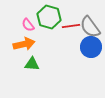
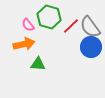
red line: rotated 36 degrees counterclockwise
green triangle: moved 6 px right
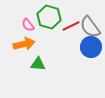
red line: rotated 18 degrees clockwise
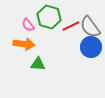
orange arrow: rotated 20 degrees clockwise
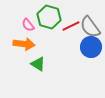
green triangle: rotated 28 degrees clockwise
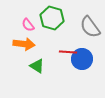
green hexagon: moved 3 px right, 1 px down
red line: moved 3 px left, 26 px down; rotated 30 degrees clockwise
blue circle: moved 9 px left, 12 px down
green triangle: moved 1 px left, 2 px down
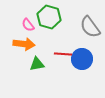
green hexagon: moved 3 px left, 1 px up
red line: moved 5 px left, 2 px down
green triangle: moved 2 px up; rotated 42 degrees counterclockwise
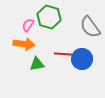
pink semicircle: rotated 72 degrees clockwise
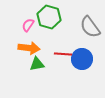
orange arrow: moved 5 px right, 4 px down
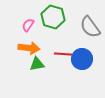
green hexagon: moved 4 px right
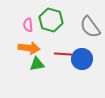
green hexagon: moved 2 px left, 3 px down
pink semicircle: rotated 40 degrees counterclockwise
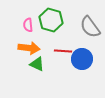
red line: moved 3 px up
green triangle: rotated 35 degrees clockwise
